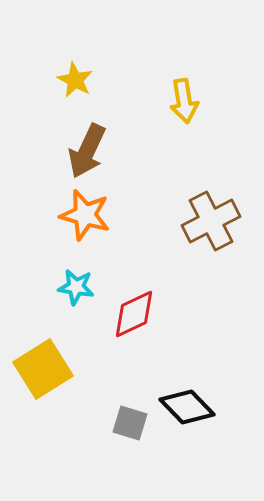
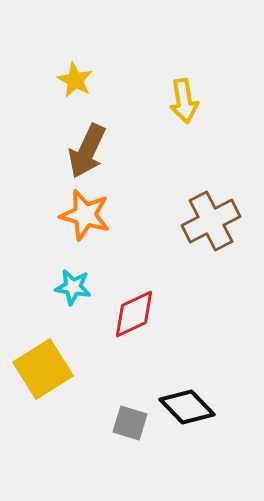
cyan star: moved 3 px left
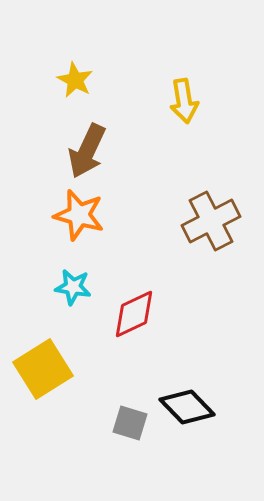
orange star: moved 6 px left
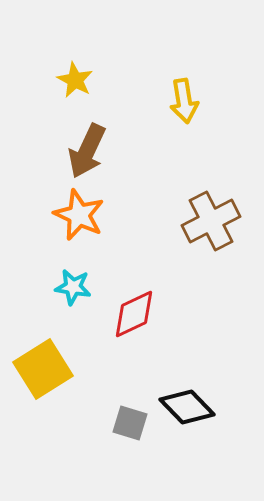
orange star: rotated 9 degrees clockwise
